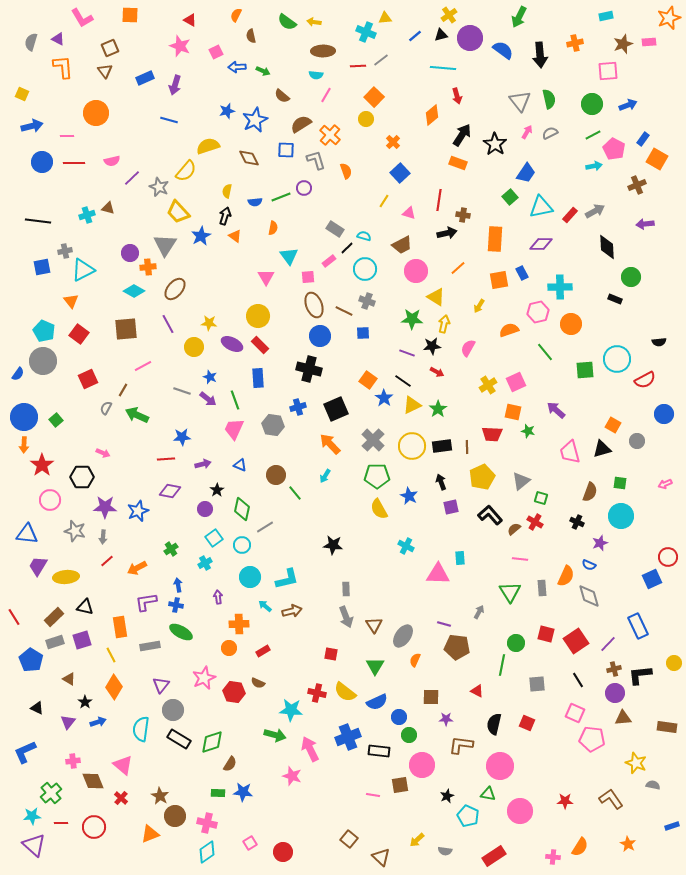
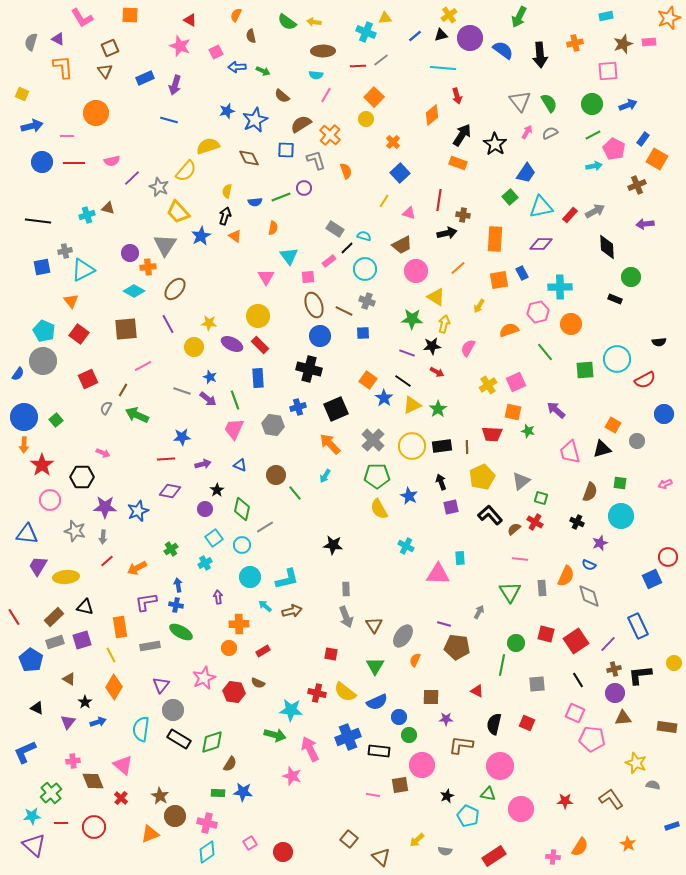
green semicircle at (549, 99): moved 4 px down; rotated 18 degrees counterclockwise
pink circle at (520, 811): moved 1 px right, 2 px up
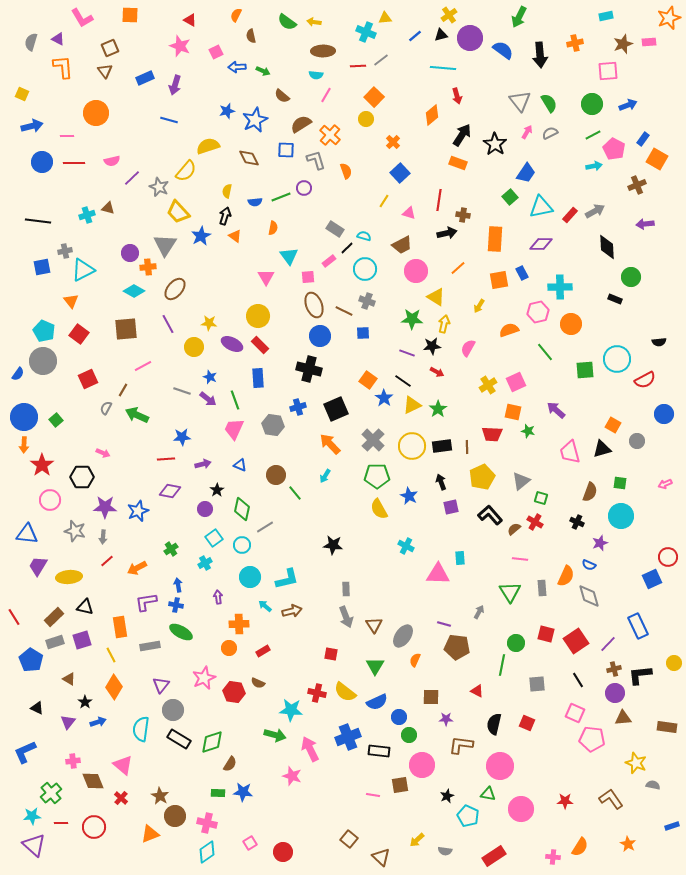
yellow ellipse at (66, 577): moved 3 px right
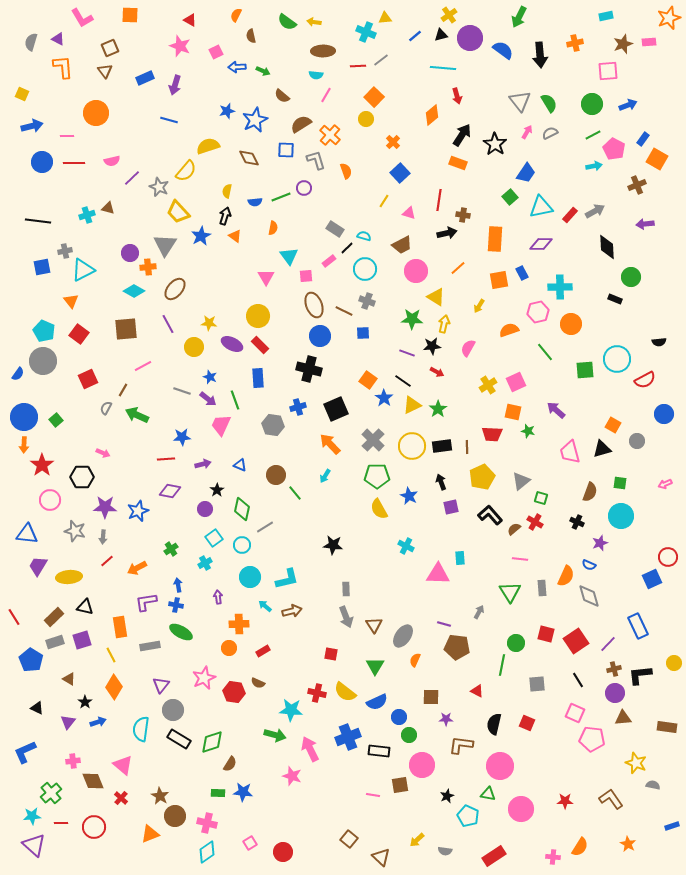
pink square at (308, 277): moved 2 px left, 1 px up
pink trapezoid at (234, 429): moved 13 px left, 4 px up
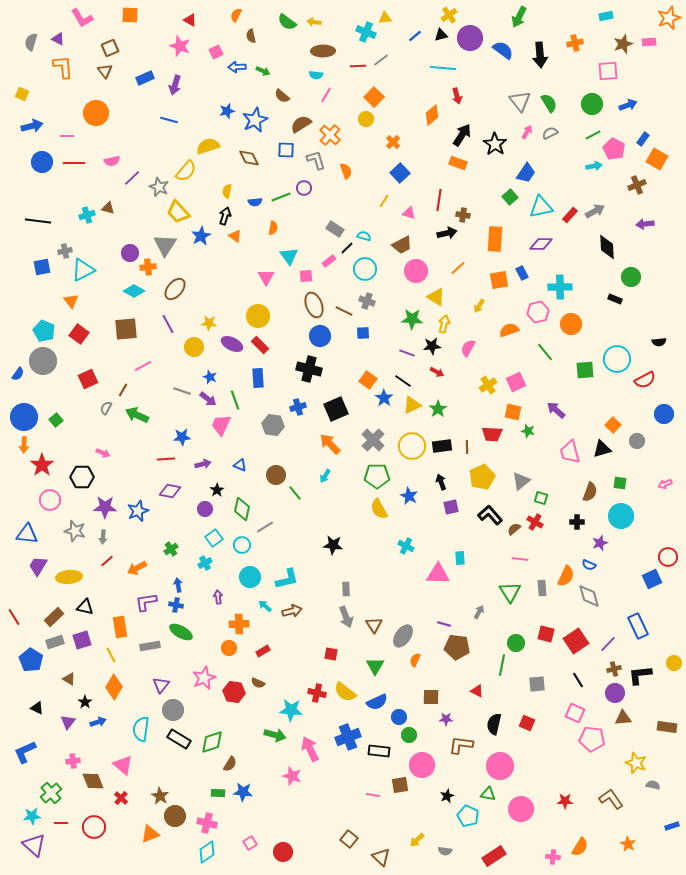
orange square at (613, 425): rotated 14 degrees clockwise
black cross at (577, 522): rotated 24 degrees counterclockwise
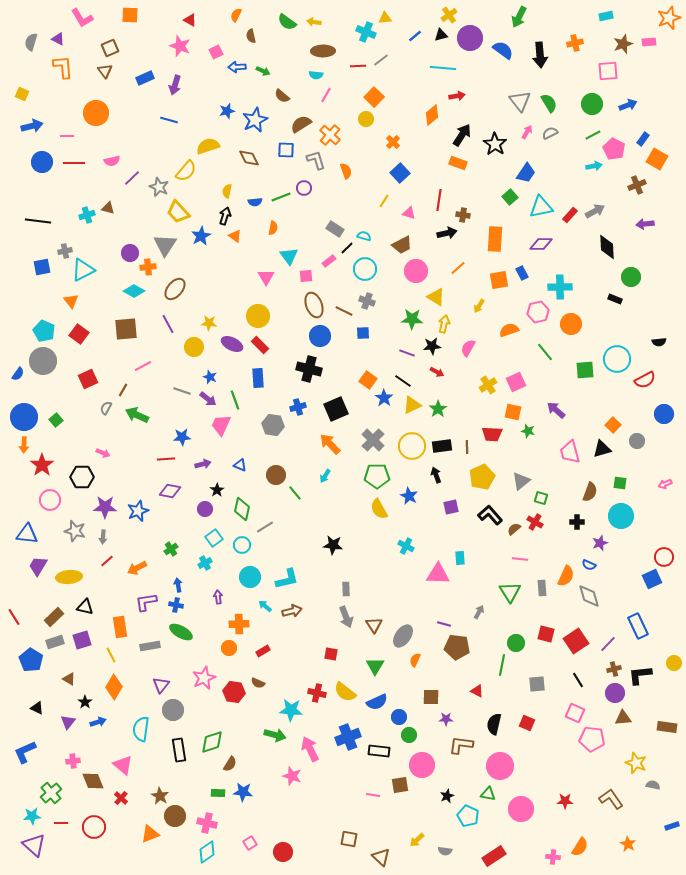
red arrow at (457, 96): rotated 84 degrees counterclockwise
black arrow at (441, 482): moved 5 px left, 7 px up
red circle at (668, 557): moved 4 px left
black rectangle at (179, 739): moved 11 px down; rotated 50 degrees clockwise
brown square at (349, 839): rotated 30 degrees counterclockwise
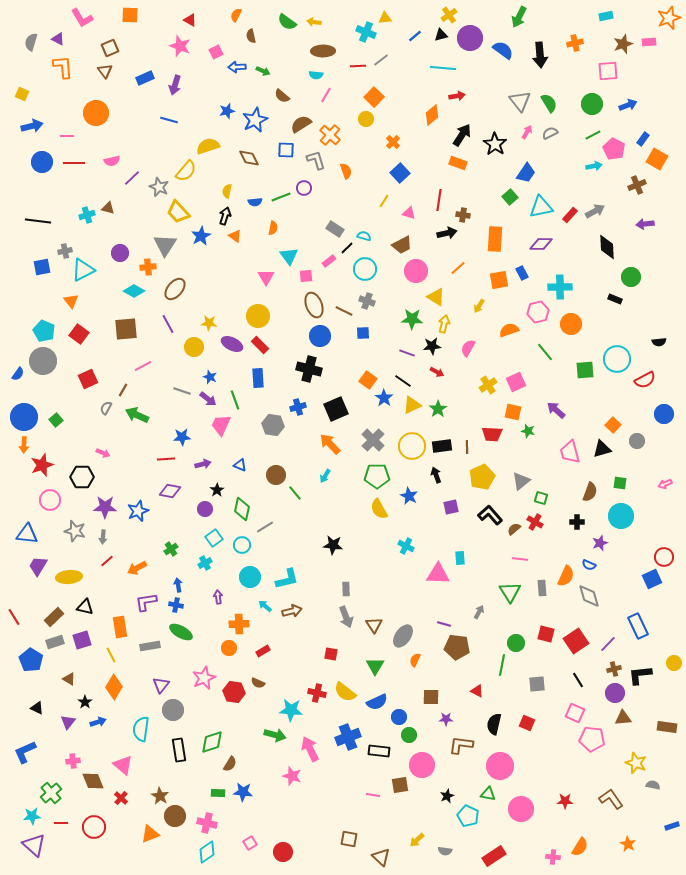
purple circle at (130, 253): moved 10 px left
red star at (42, 465): rotated 15 degrees clockwise
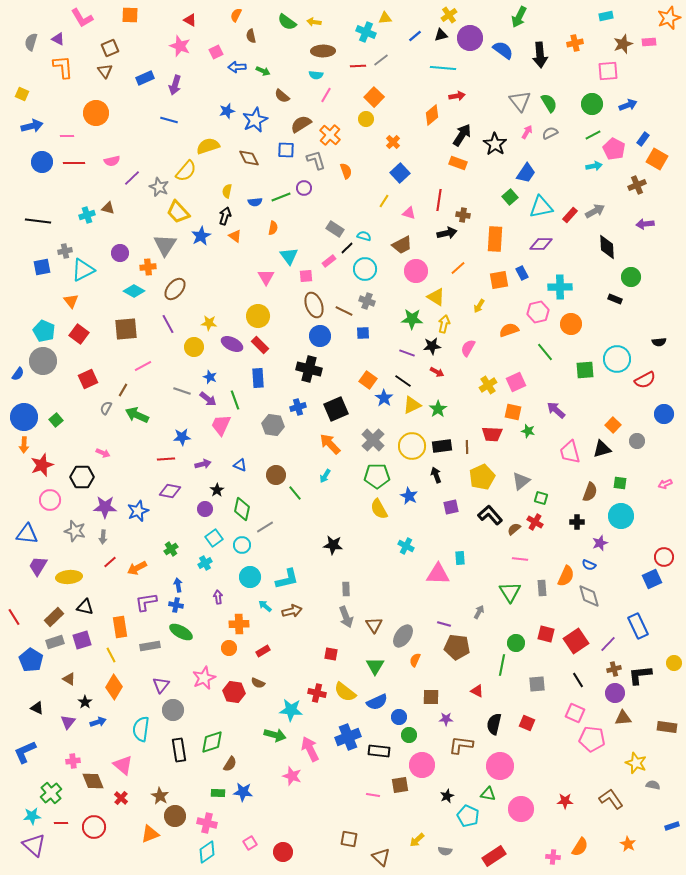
red line at (107, 561): moved 3 px right, 1 px down
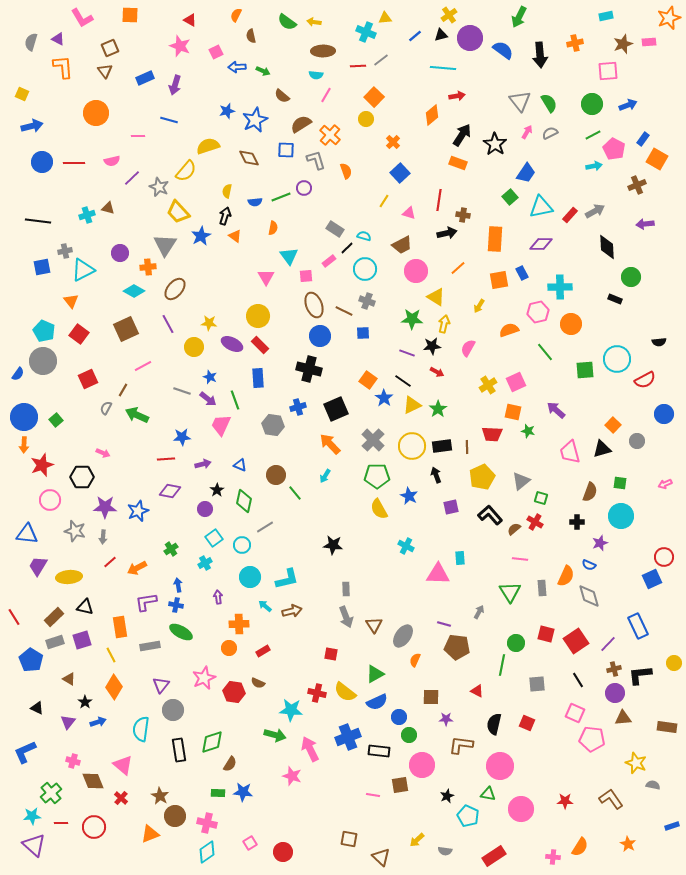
pink line at (67, 136): moved 71 px right
brown square at (126, 329): rotated 20 degrees counterclockwise
green diamond at (242, 509): moved 2 px right, 8 px up
green triangle at (375, 666): moved 8 px down; rotated 30 degrees clockwise
pink cross at (73, 761): rotated 24 degrees clockwise
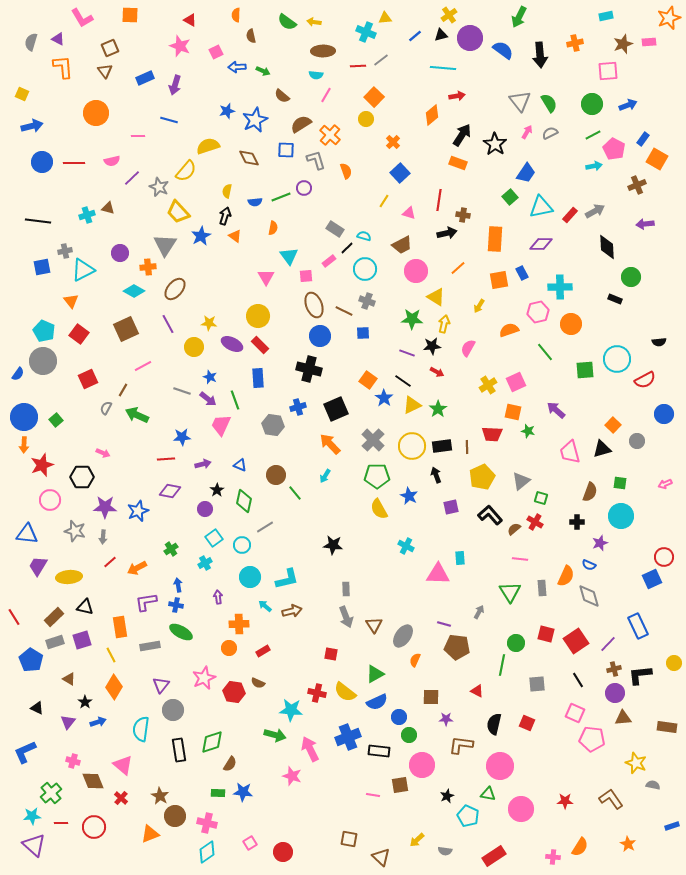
orange semicircle at (236, 15): rotated 24 degrees counterclockwise
